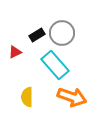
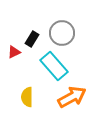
black rectangle: moved 5 px left, 4 px down; rotated 28 degrees counterclockwise
red triangle: moved 1 px left
cyan rectangle: moved 1 px left, 1 px down
orange arrow: rotated 48 degrees counterclockwise
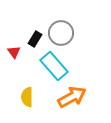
gray circle: moved 1 px left
black rectangle: moved 3 px right
red triangle: rotated 40 degrees counterclockwise
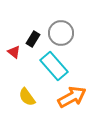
black rectangle: moved 2 px left
red triangle: rotated 16 degrees counterclockwise
yellow semicircle: rotated 36 degrees counterclockwise
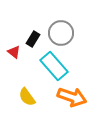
orange arrow: rotated 48 degrees clockwise
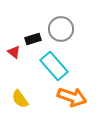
gray circle: moved 4 px up
black rectangle: rotated 42 degrees clockwise
yellow semicircle: moved 7 px left, 2 px down
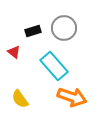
gray circle: moved 3 px right, 1 px up
black rectangle: moved 8 px up
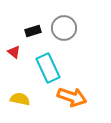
cyan rectangle: moved 6 px left, 2 px down; rotated 16 degrees clockwise
yellow semicircle: rotated 138 degrees clockwise
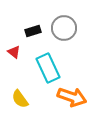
yellow semicircle: rotated 138 degrees counterclockwise
